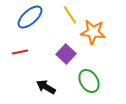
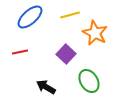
yellow line: rotated 72 degrees counterclockwise
orange star: moved 2 px right, 1 px down; rotated 20 degrees clockwise
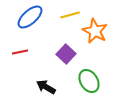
orange star: moved 2 px up
